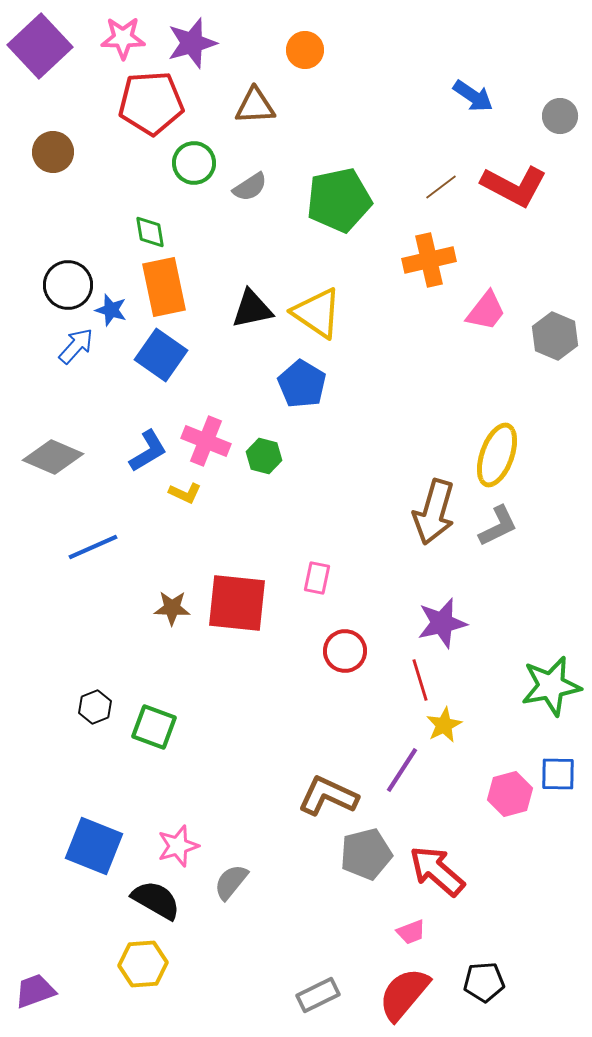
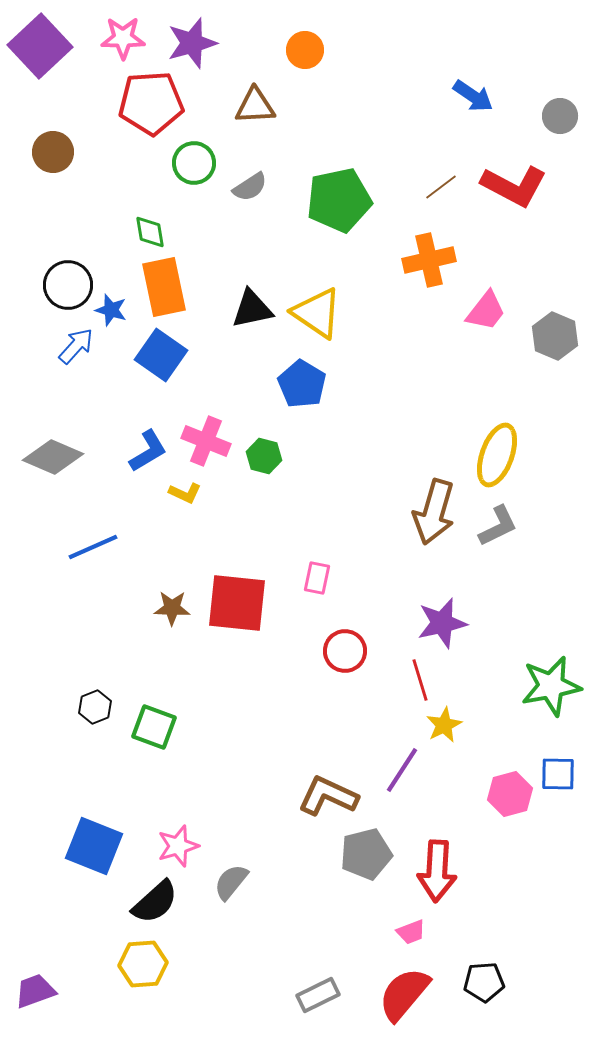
red arrow at (437, 871): rotated 128 degrees counterclockwise
black semicircle at (156, 900): moved 1 px left, 2 px down; rotated 108 degrees clockwise
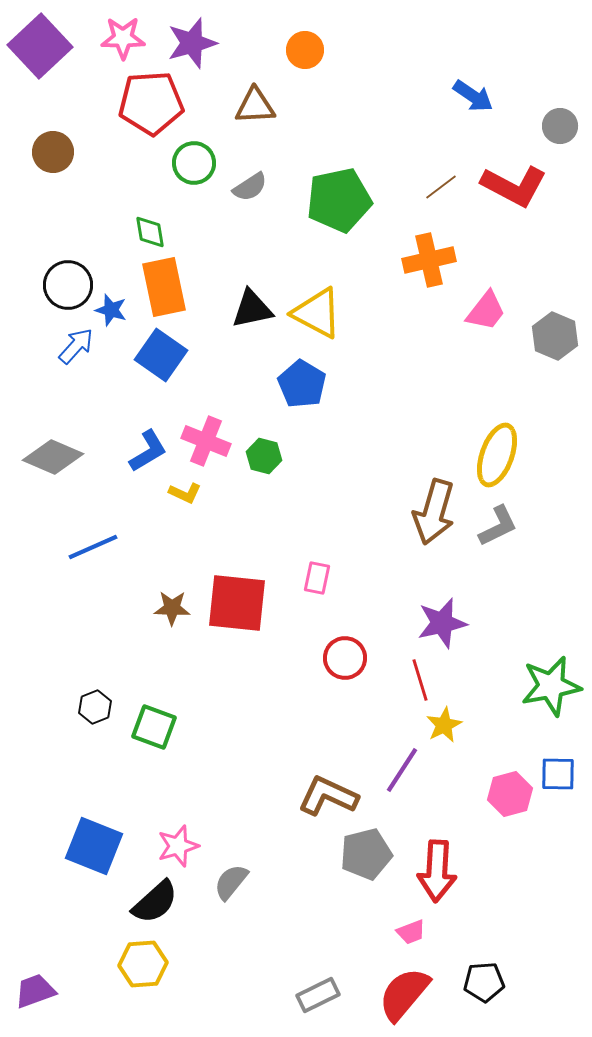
gray circle at (560, 116): moved 10 px down
yellow triangle at (317, 313): rotated 6 degrees counterclockwise
red circle at (345, 651): moved 7 px down
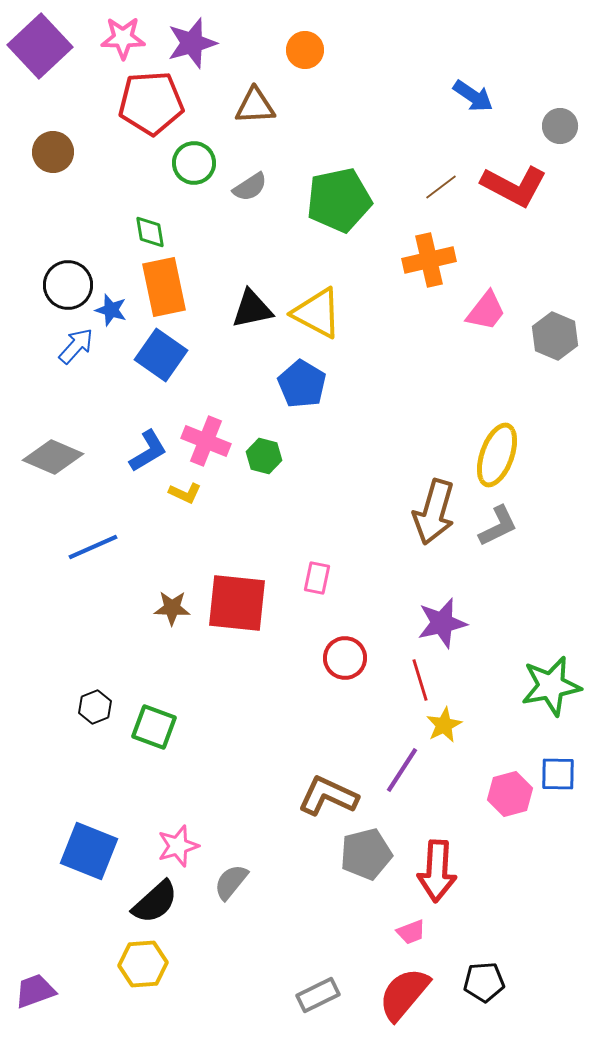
blue square at (94, 846): moved 5 px left, 5 px down
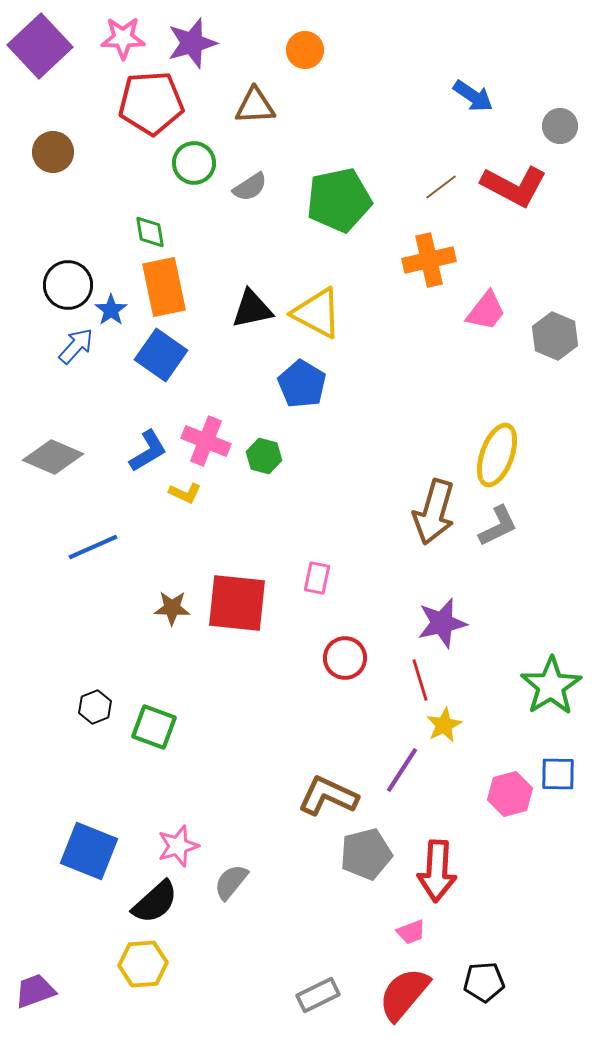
blue star at (111, 310): rotated 20 degrees clockwise
green star at (551, 686): rotated 22 degrees counterclockwise
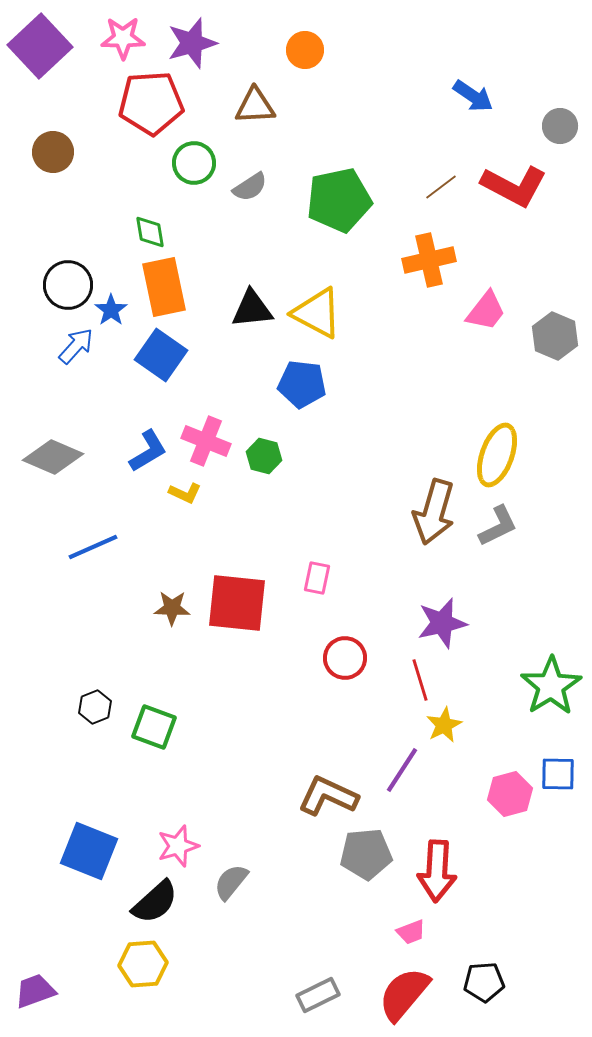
black triangle at (252, 309): rotated 6 degrees clockwise
blue pentagon at (302, 384): rotated 24 degrees counterclockwise
gray pentagon at (366, 854): rotated 9 degrees clockwise
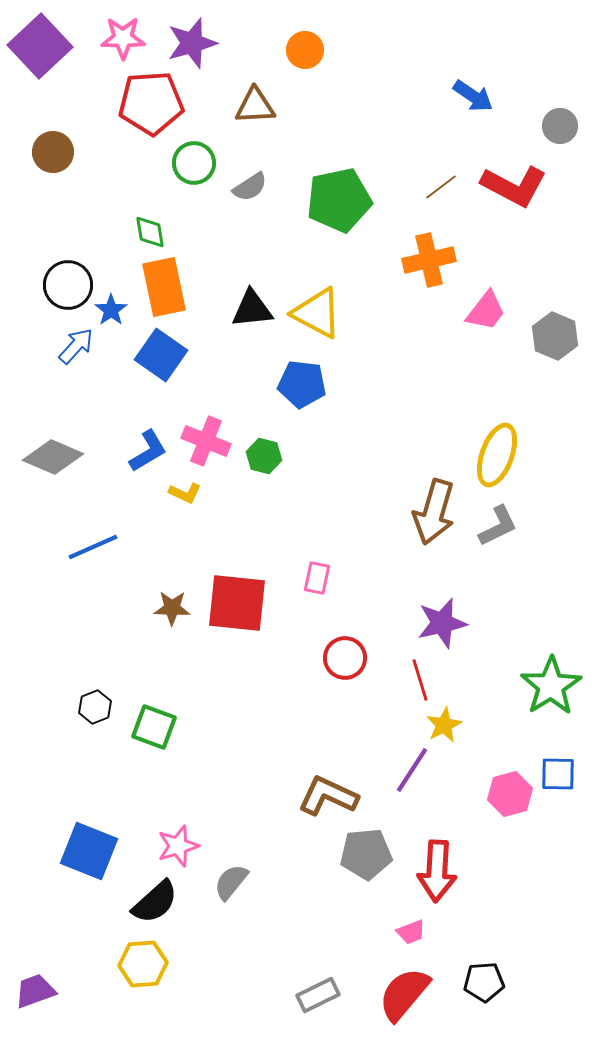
purple line at (402, 770): moved 10 px right
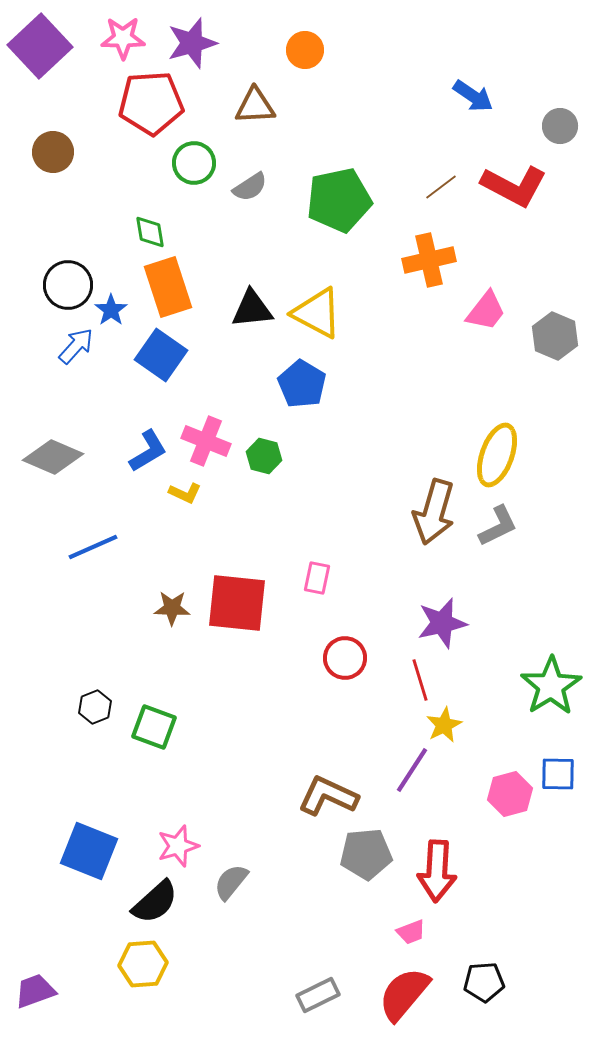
orange rectangle at (164, 287): moved 4 px right; rotated 6 degrees counterclockwise
blue pentagon at (302, 384): rotated 24 degrees clockwise
